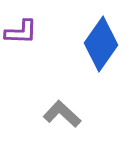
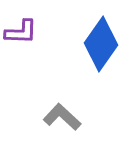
gray L-shape: moved 3 px down
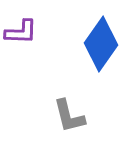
gray L-shape: moved 7 px right, 1 px up; rotated 147 degrees counterclockwise
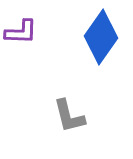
blue diamond: moved 7 px up
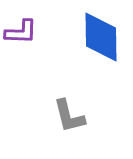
blue diamond: rotated 36 degrees counterclockwise
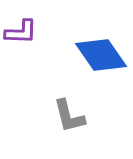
blue diamond: moved 18 px down; rotated 34 degrees counterclockwise
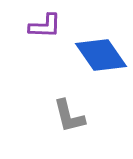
purple L-shape: moved 24 px right, 6 px up
